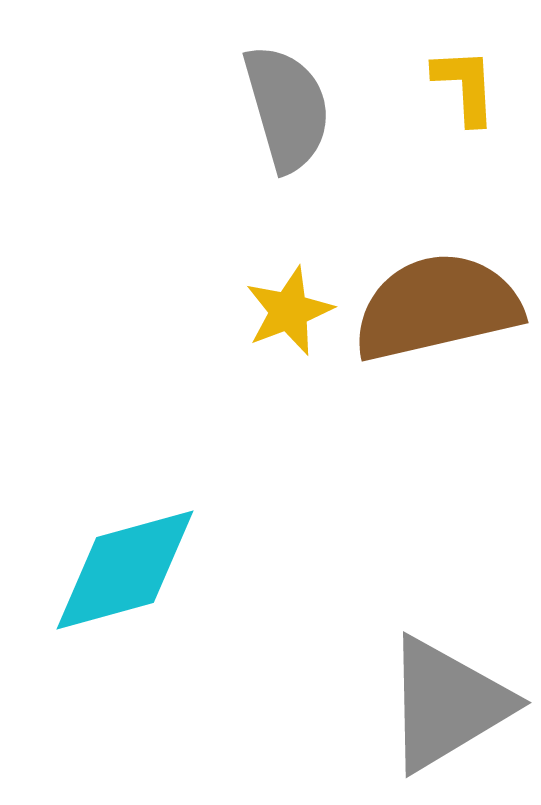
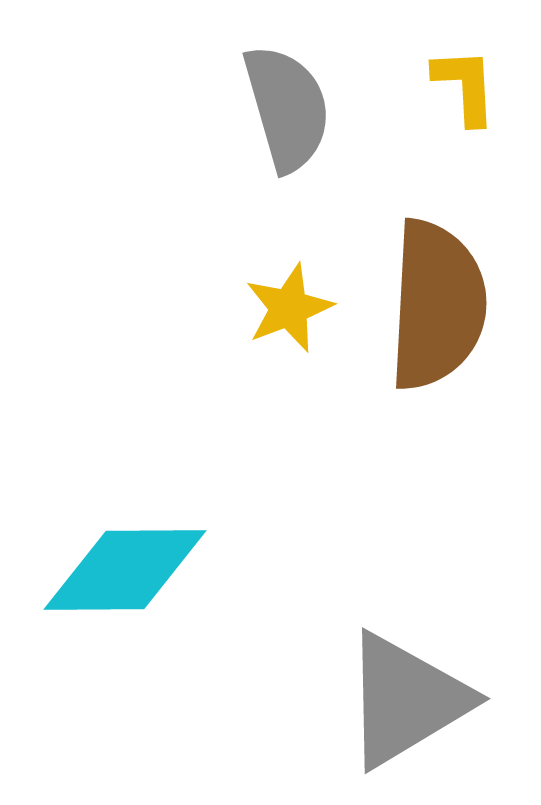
brown semicircle: moved 2 px up; rotated 106 degrees clockwise
yellow star: moved 3 px up
cyan diamond: rotated 15 degrees clockwise
gray triangle: moved 41 px left, 4 px up
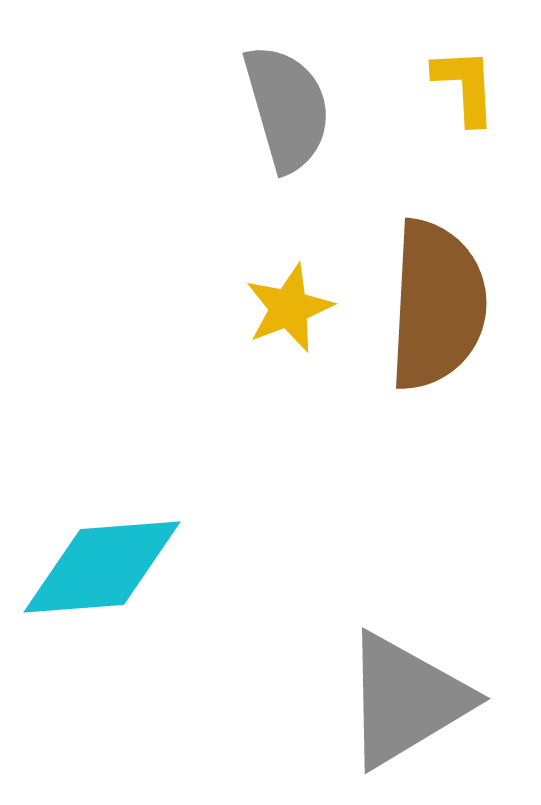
cyan diamond: moved 23 px left, 3 px up; rotated 4 degrees counterclockwise
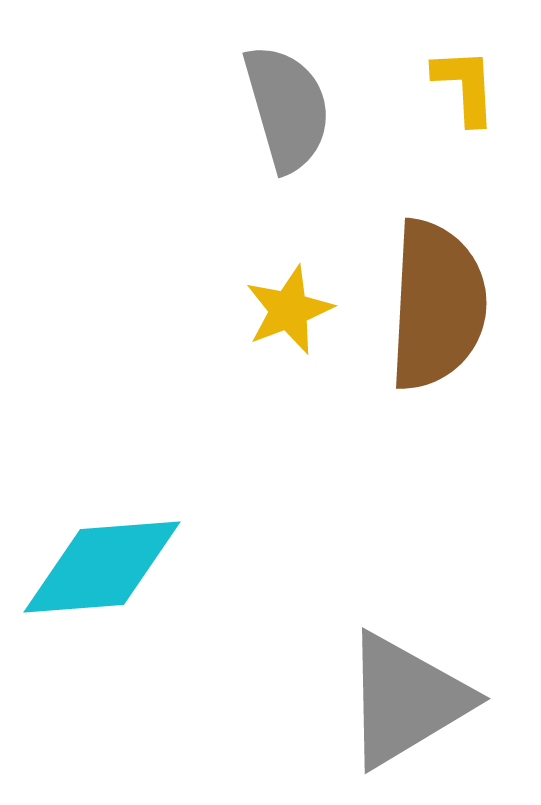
yellow star: moved 2 px down
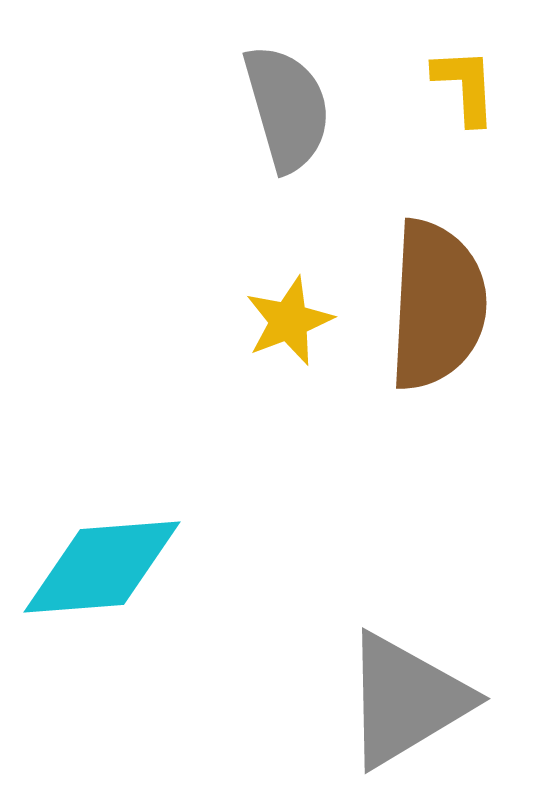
yellow star: moved 11 px down
